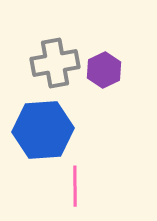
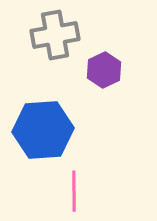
gray cross: moved 28 px up
pink line: moved 1 px left, 5 px down
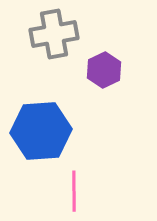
gray cross: moved 1 px left, 1 px up
blue hexagon: moved 2 px left, 1 px down
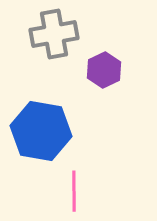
blue hexagon: rotated 14 degrees clockwise
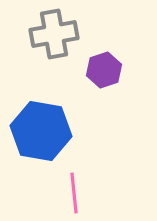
purple hexagon: rotated 8 degrees clockwise
pink line: moved 2 px down; rotated 6 degrees counterclockwise
